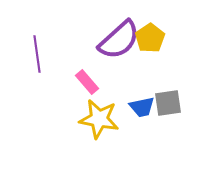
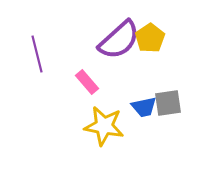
purple line: rotated 6 degrees counterclockwise
blue trapezoid: moved 2 px right
yellow star: moved 5 px right, 7 px down
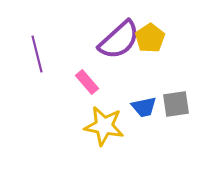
gray square: moved 8 px right, 1 px down
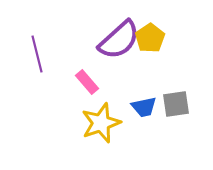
yellow star: moved 3 px left, 3 px up; rotated 30 degrees counterclockwise
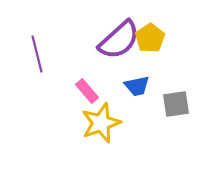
pink rectangle: moved 9 px down
blue trapezoid: moved 7 px left, 21 px up
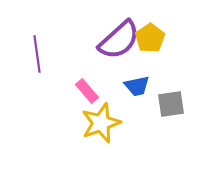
purple line: rotated 6 degrees clockwise
gray square: moved 5 px left
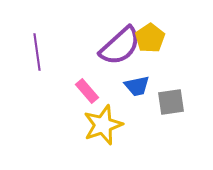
purple semicircle: moved 1 px right, 6 px down
purple line: moved 2 px up
gray square: moved 2 px up
yellow star: moved 2 px right, 2 px down
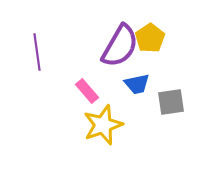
purple semicircle: rotated 18 degrees counterclockwise
blue trapezoid: moved 2 px up
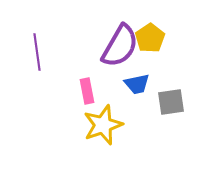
pink rectangle: rotated 30 degrees clockwise
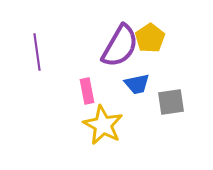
yellow star: rotated 24 degrees counterclockwise
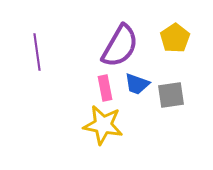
yellow pentagon: moved 25 px right
blue trapezoid: rotated 32 degrees clockwise
pink rectangle: moved 18 px right, 3 px up
gray square: moved 7 px up
yellow star: rotated 18 degrees counterclockwise
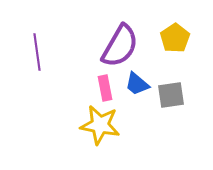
blue trapezoid: rotated 20 degrees clockwise
yellow star: moved 3 px left
